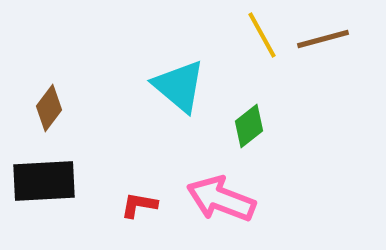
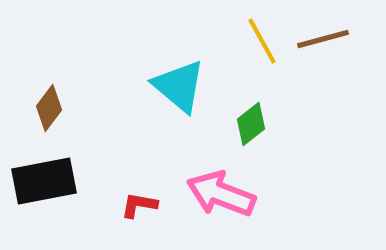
yellow line: moved 6 px down
green diamond: moved 2 px right, 2 px up
black rectangle: rotated 8 degrees counterclockwise
pink arrow: moved 5 px up
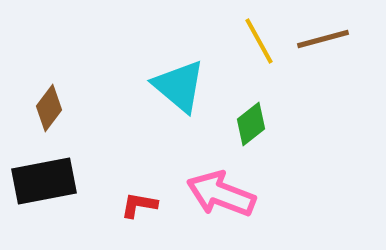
yellow line: moved 3 px left
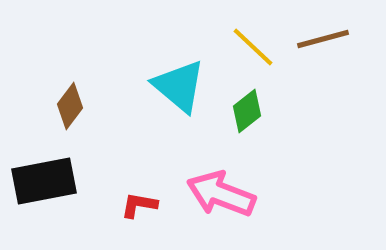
yellow line: moved 6 px left, 6 px down; rotated 18 degrees counterclockwise
brown diamond: moved 21 px right, 2 px up
green diamond: moved 4 px left, 13 px up
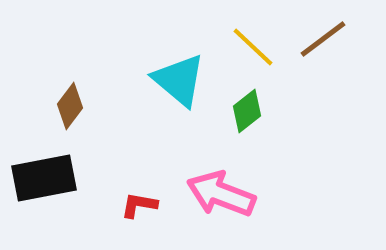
brown line: rotated 22 degrees counterclockwise
cyan triangle: moved 6 px up
black rectangle: moved 3 px up
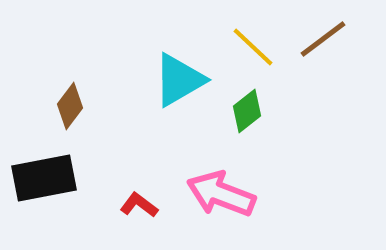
cyan triangle: rotated 50 degrees clockwise
red L-shape: rotated 27 degrees clockwise
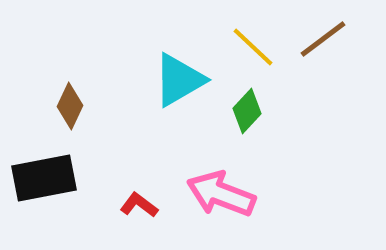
brown diamond: rotated 12 degrees counterclockwise
green diamond: rotated 9 degrees counterclockwise
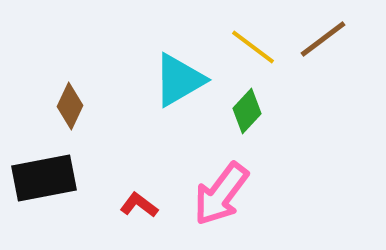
yellow line: rotated 6 degrees counterclockwise
pink arrow: rotated 74 degrees counterclockwise
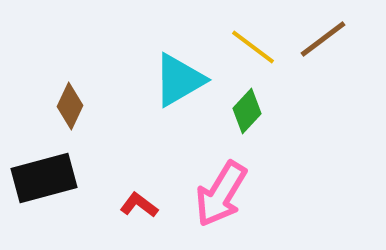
black rectangle: rotated 4 degrees counterclockwise
pink arrow: rotated 6 degrees counterclockwise
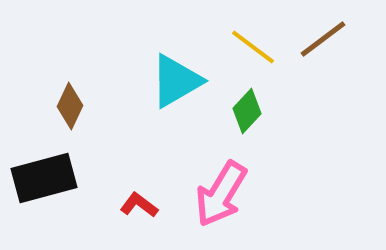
cyan triangle: moved 3 px left, 1 px down
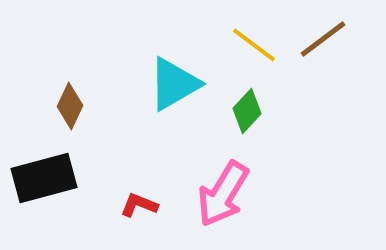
yellow line: moved 1 px right, 2 px up
cyan triangle: moved 2 px left, 3 px down
pink arrow: moved 2 px right
red L-shape: rotated 15 degrees counterclockwise
